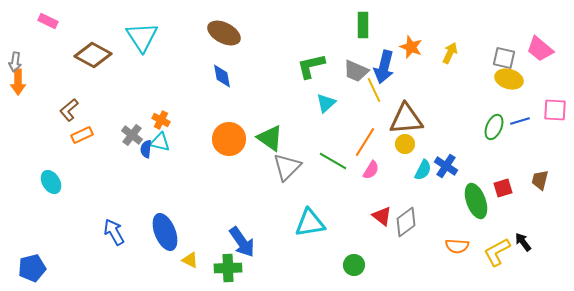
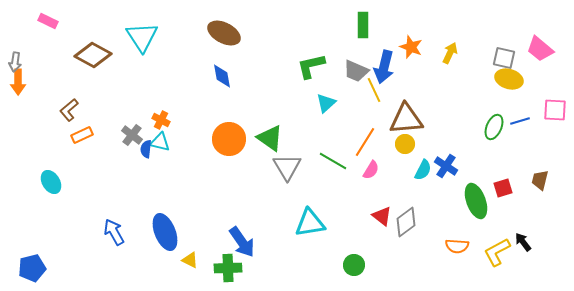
gray triangle at (287, 167): rotated 16 degrees counterclockwise
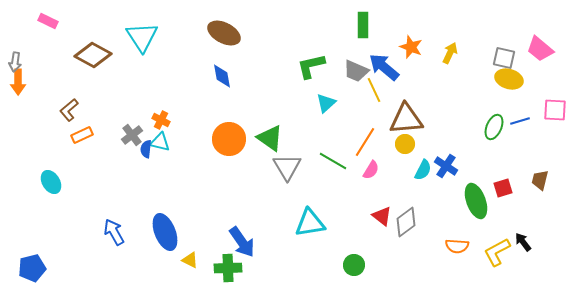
blue arrow at (384, 67): rotated 116 degrees clockwise
gray cross at (132, 135): rotated 15 degrees clockwise
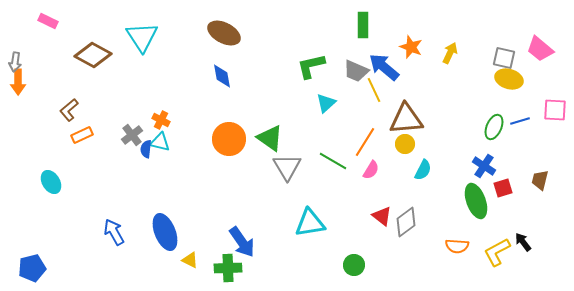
blue cross at (446, 166): moved 38 px right
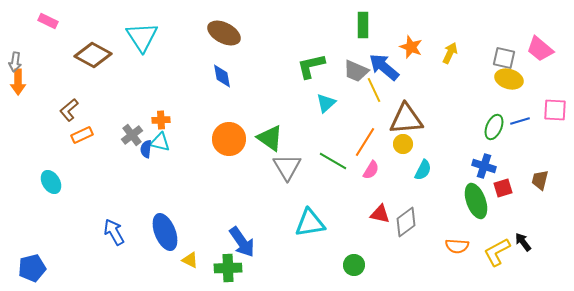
orange cross at (161, 120): rotated 30 degrees counterclockwise
yellow circle at (405, 144): moved 2 px left
blue cross at (484, 166): rotated 15 degrees counterclockwise
red triangle at (382, 216): moved 2 px left, 2 px up; rotated 25 degrees counterclockwise
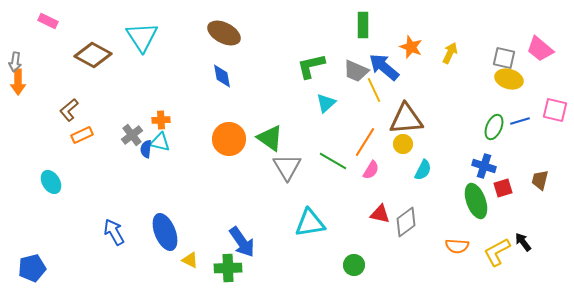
pink square at (555, 110): rotated 10 degrees clockwise
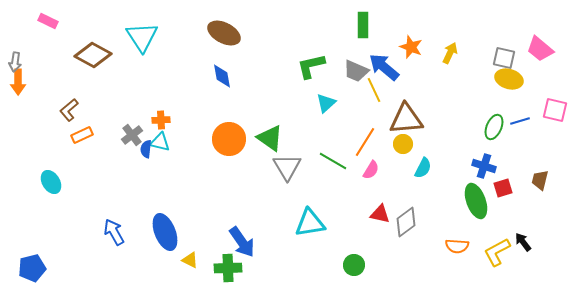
cyan semicircle at (423, 170): moved 2 px up
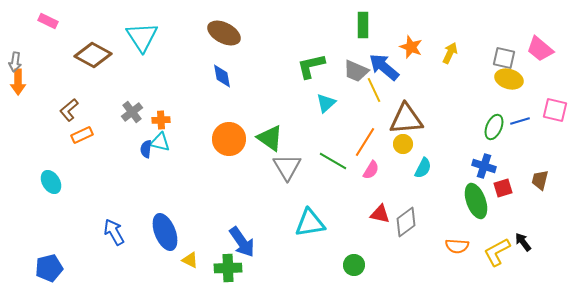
gray cross at (132, 135): moved 23 px up
blue pentagon at (32, 268): moved 17 px right
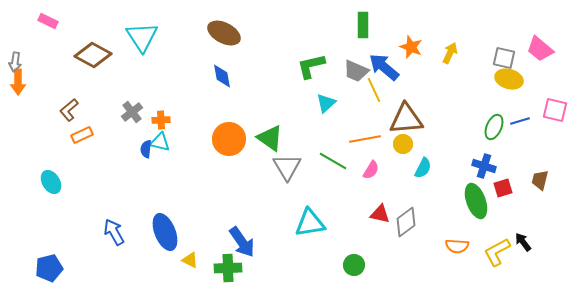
orange line at (365, 142): moved 3 px up; rotated 48 degrees clockwise
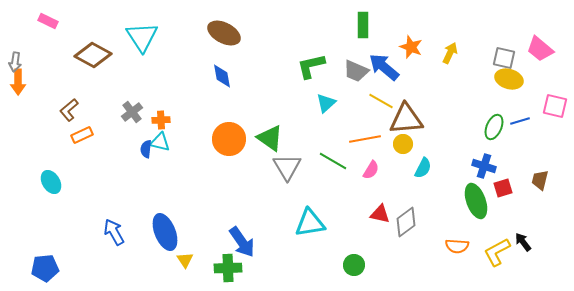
yellow line at (374, 90): moved 7 px right, 11 px down; rotated 35 degrees counterclockwise
pink square at (555, 110): moved 4 px up
yellow triangle at (190, 260): moved 5 px left; rotated 30 degrees clockwise
blue pentagon at (49, 268): moved 4 px left; rotated 8 degrees clockwise
